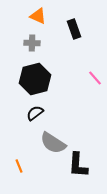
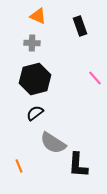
black rectangle: moved 6 px right, 3 px up
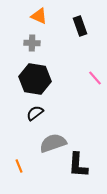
orange triangle: moved 1 px right
black hexagon: rotated 24 degrees clockwise
gray semicircle: rotated 128 degrees clockwise
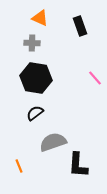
orange triangle: moved 1 px right, 2 px down
black hexagon: moved 1 px right, 1 px up
gray semicircle: moved 1 px up
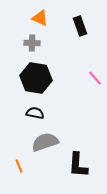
black semicircle: rotated 48 degrees clockwise
gray semicircle: moved 8 px left
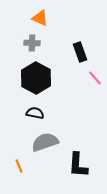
black rectangle: moved 26 px down
black hexagon: rotated 20 degrees clockwise
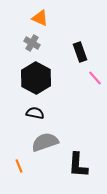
gray cross: rotated 28 degrees clockwise
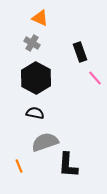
black L-shape: moved 10 px left
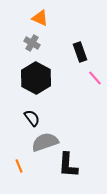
black semicircle: moved 3 px left, 5 px down; rotated 42 degrees clockwise
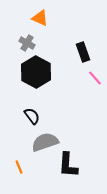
gray cross: moved 5 px left
black rectangle: moved 3 px right
black hexagon: moved 6 px up
black semicircle: moved 2 px up
orange line: moved 1 px down
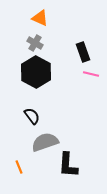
gray cross: moved 8 px right
pink line: moved 4 px left, 4 px up; rotated 35 degrees counterclockwise
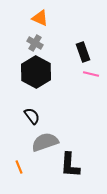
black L-shape: moved 2 px right
